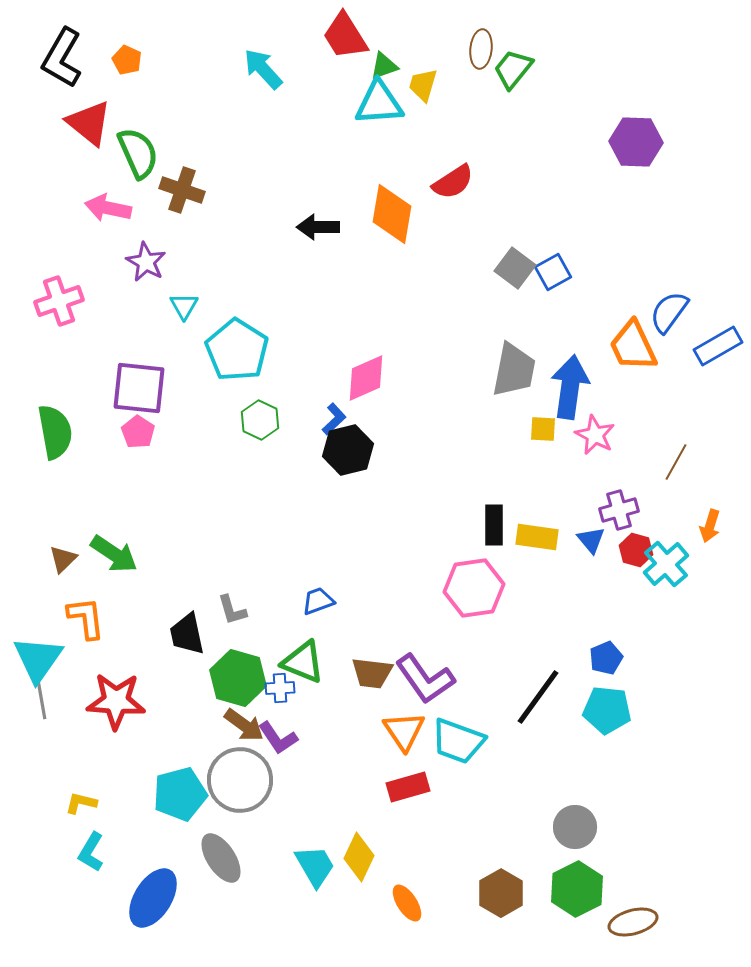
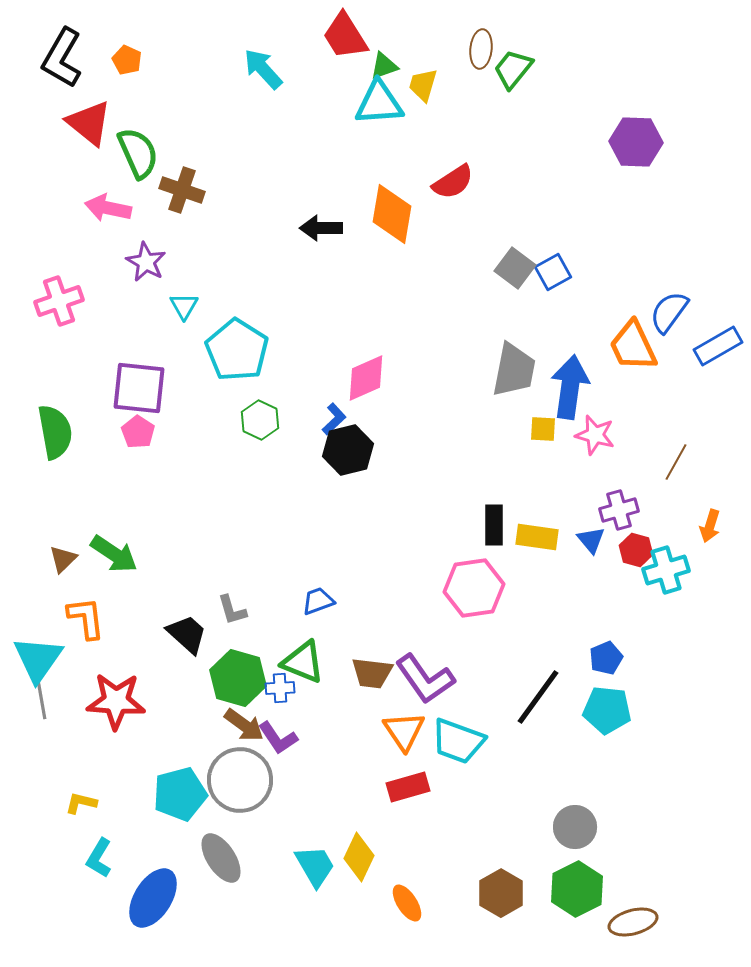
black arrow at (318, 227): moved 3 px right, 1 px down
pink star at (595, 435): rotated 12 degrees counterclockwise
cyan cross at (666, 564): moved 6 px down; rotated 24 degrees clockwise
black trapezoid at (187, 634): rotated 144 degrees clockwise
cyan L-shape at (91, 852): moved 8 px right, 6 px down
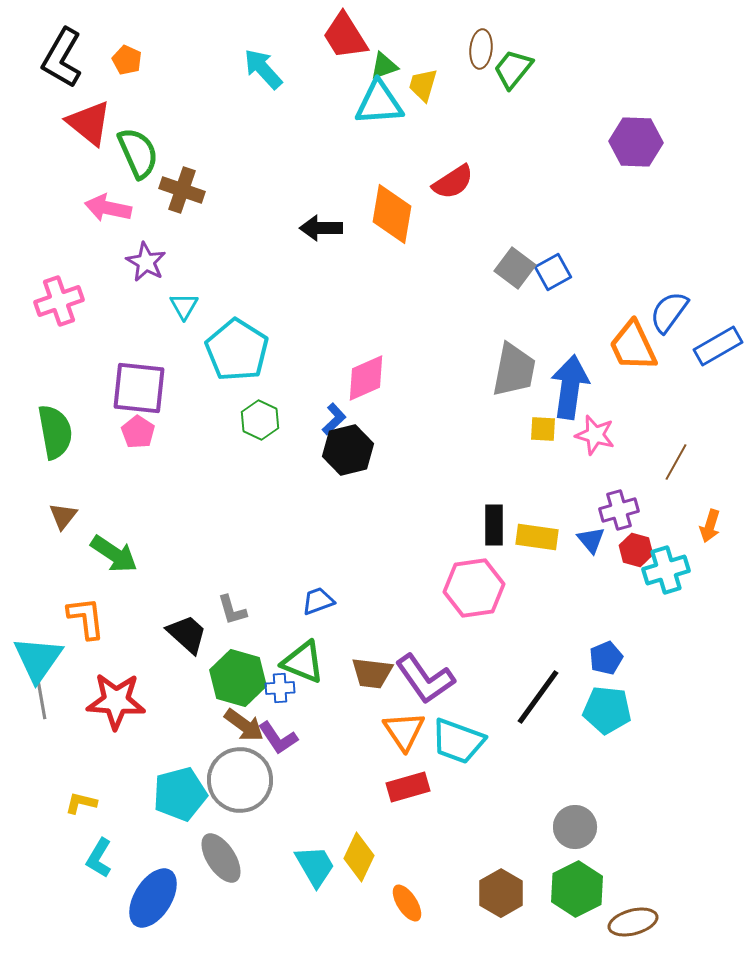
brown triangle at (63, 559): moved 43 px up; rotated 8 degrees counterclockwise
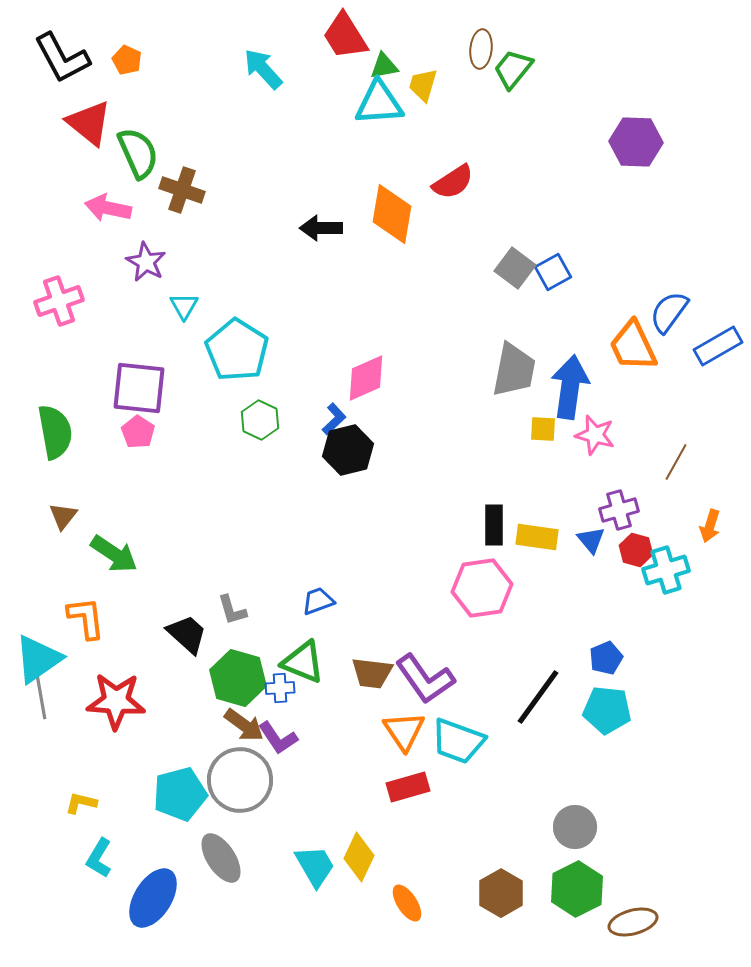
black L-shape at (62, 58): rotated 58 degrees counterclockwise
green triangle at (384, 66): rotated 8 degrees clockwise
pink hexagon at (474, 588): moved 8 px right
cyan triangle at (38, 659): rotated 20 degrees clockwise
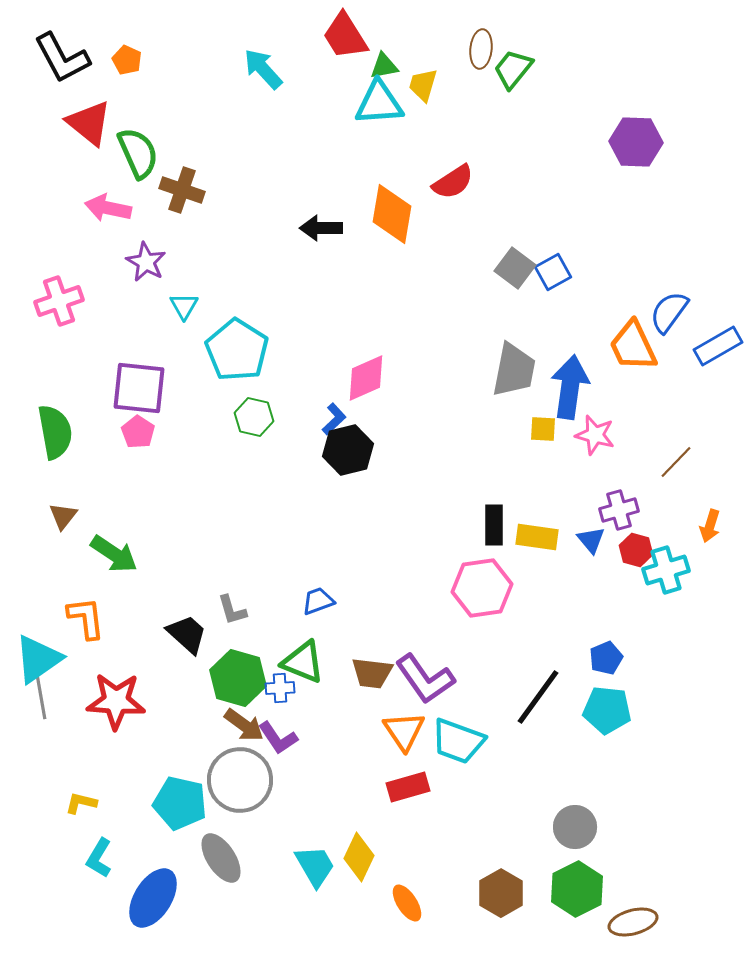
green hexagon at (260, 420): moved 6 px left, 3 px up; rotated 12 degrees counterclockwise
brown line at (676, 462): rotated 15 degrees clockwise
cyan pentagon at (180, 794): moved 9 px down; rotated 28 degrees clockwise
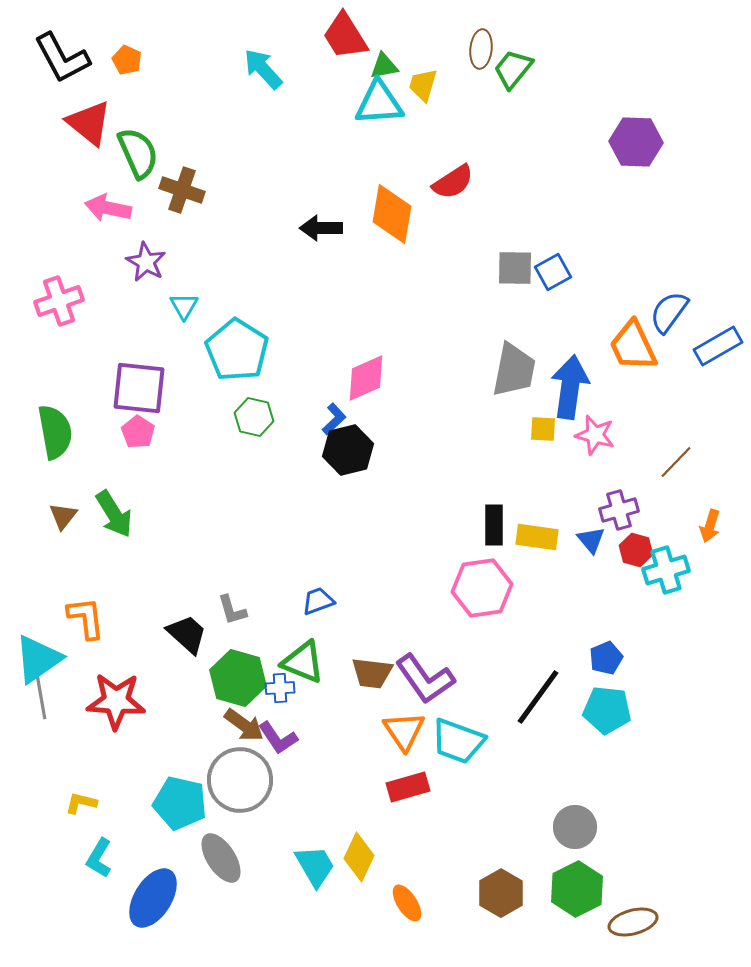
gray square at (515, 268): rotated 36 degrees counterclockwise
green arrow at (114, 554): moved 40 px up; rotated 24 degrees clockwise
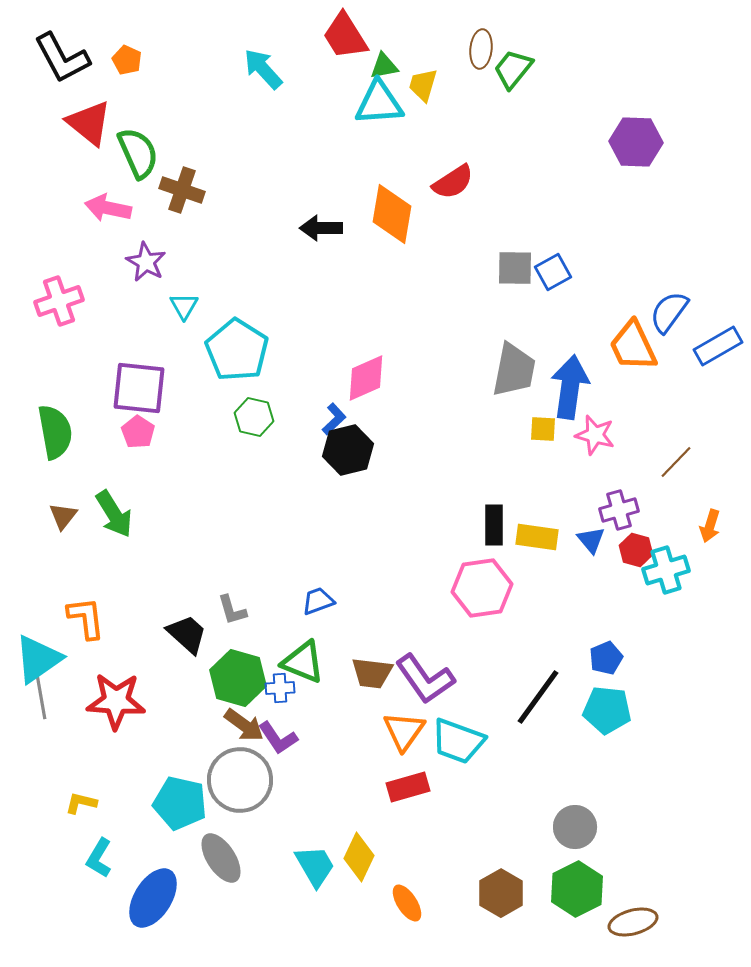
orange triangle at (404, 731): rotated 9 degrees clockwise
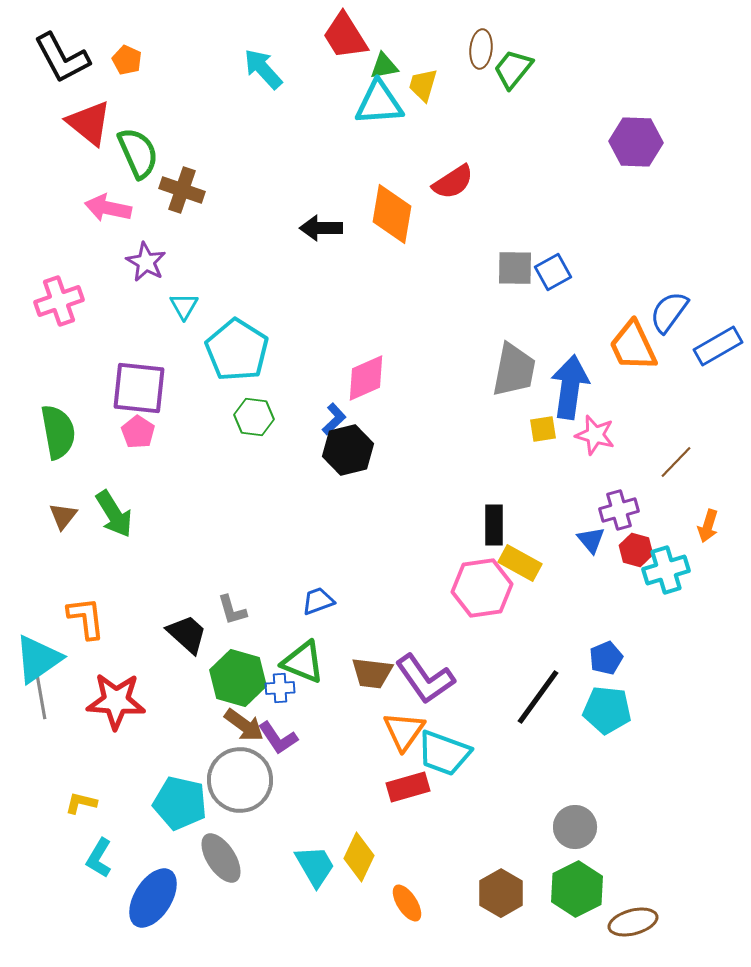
green hexagon at (254, 417): rotated 6 degrees counterclockwise
yellow square at (543, 429): rotated 12 degrees counterclockwise
green semicircle at (55, 432): moved 3 px right
orange arrow at (710, 526): moved 2 px left
yellow rectangle at (537, 537): moved 17 px left, 26 px down; rotated 21 degrees clockwise
cyan trapezoid at (458, 741): moved 14 px left, 12 px down
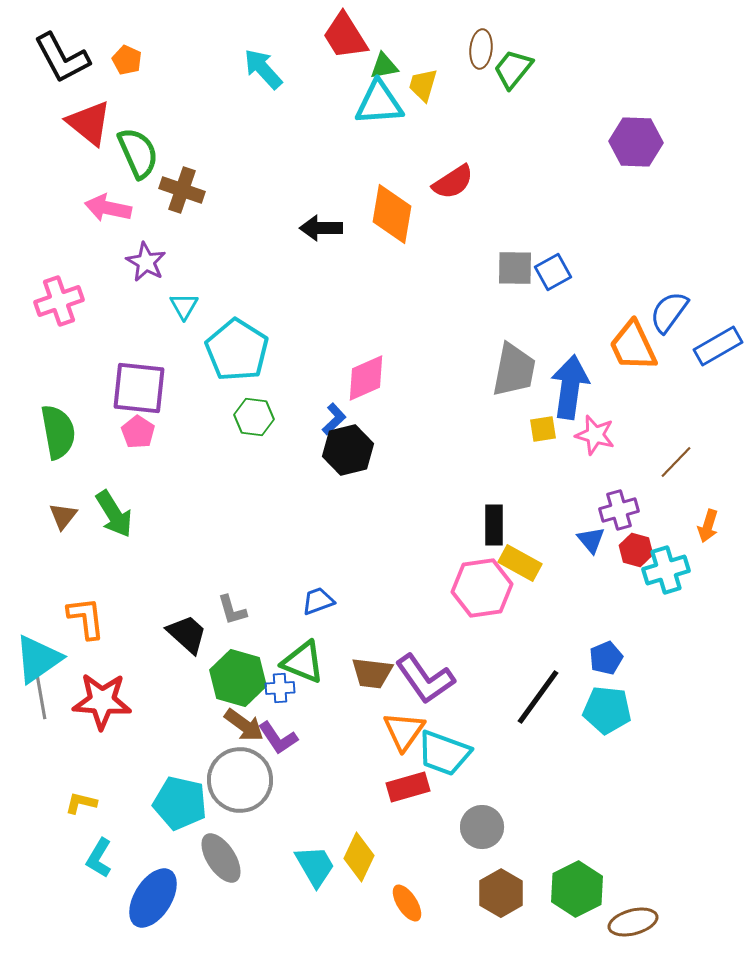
red star at (116, 701): moved 14 px left
gray circle at (575, 827): moved 93 px left
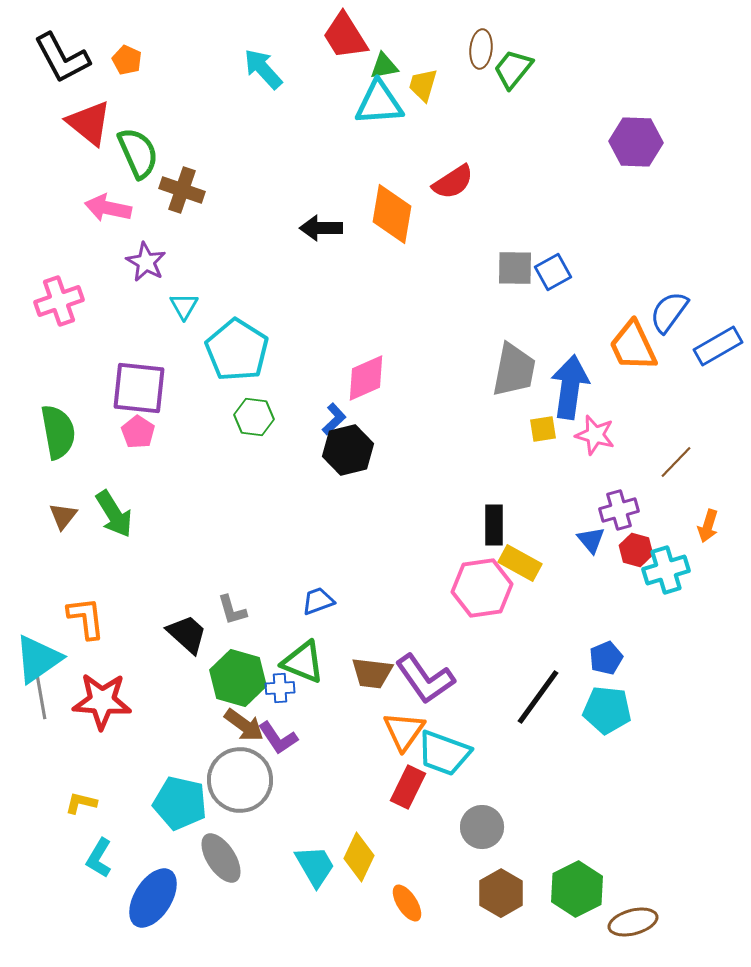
red rectangle at (408, 787): rotated 48 degrees counterclockwise
